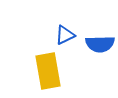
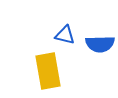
blue triangle: rotated 40 degrees clockwise
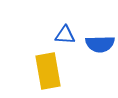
blue triangle: rotated 10 degrees counterclockwise
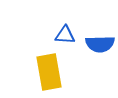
yellow rectangle: moved 1 px right, 1 px down
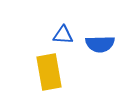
blue triangle: moved 2 px left
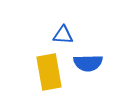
blue semicircle: moved 12 px left, 19 px down
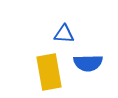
blue triangle: moved 1 px right, 1 px up
